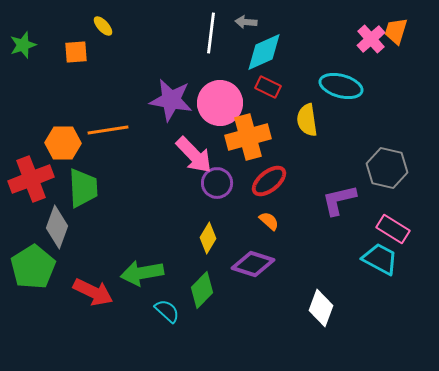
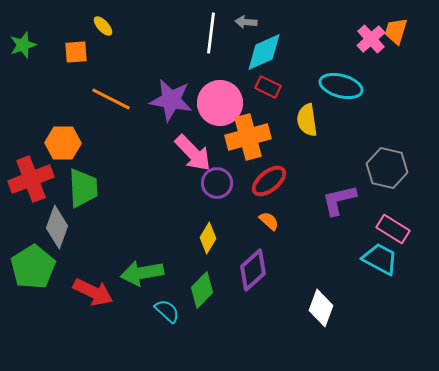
orange line: moved 3 px right, 31 px up; rotated 36 degrees clockwise
pink arrow: moved 1 px left, 2 px up
purple diamond: moved 6 px down; rotated 60 degrees counterclockwise
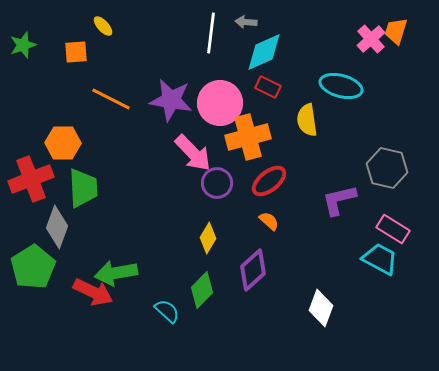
green arrow: moved 26 px left
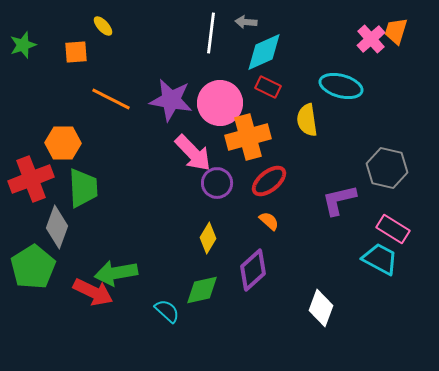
green diamond: rotated 33 degrees clockwise
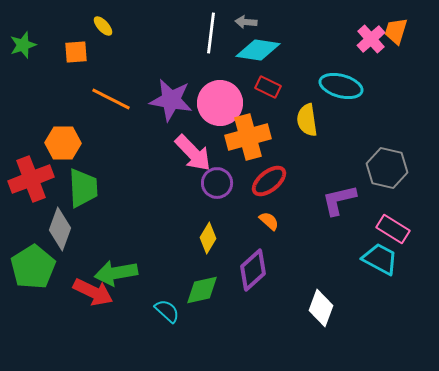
cyan diamond: moved 6 px left, 2 px up; rotated 33 degrees clockwise
gray diamond: moved 3 px right, 2 px down
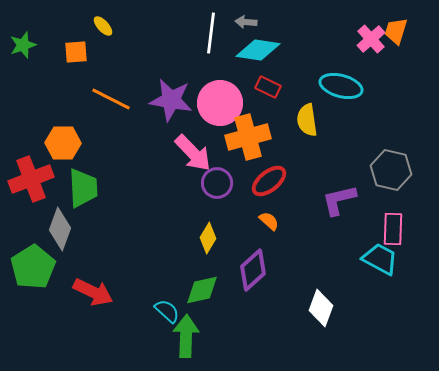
gray hexagon: moved 4 px right, 2 px down
pink rectangle: rotated 60 degrees clockwise
green arrow: moved 70 px right, 63 px down; rotated 102 degrees clockwise
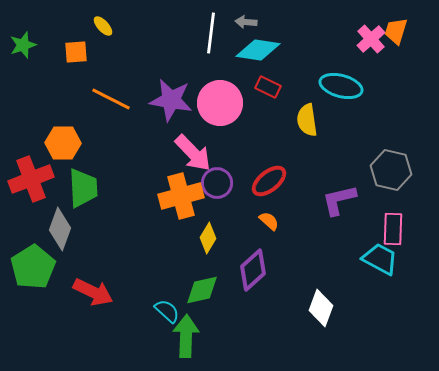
orange cross: moved 67 px left, 59 px down
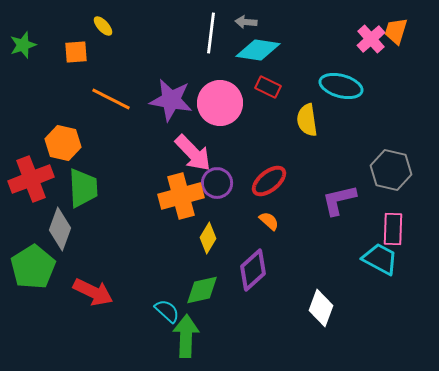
orange hexagon: rotated 12 degrees clockwise
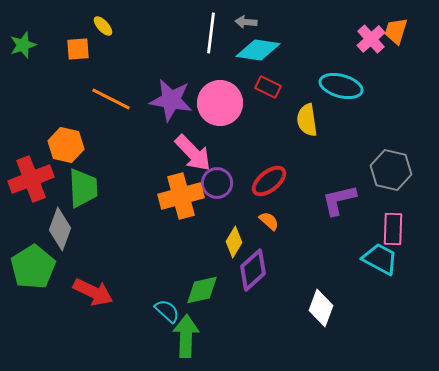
orange square: moved 2 px right, 3 px up
orange hexagon: moved 3 px right, 2 px down
yellow diamond: moved 26 px right, 4 px down
